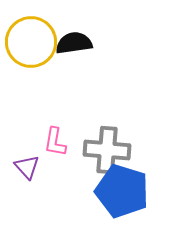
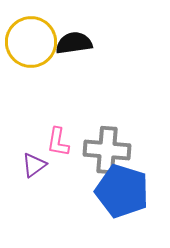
pink L-shape: moved 3 px right
purple triangle: moved 7 px right, 2 px up; rotated 36 degrees clockwise
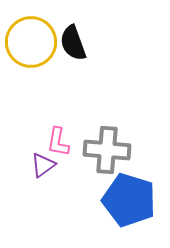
black semicircle: moved 1 px left; rotated 102 degrees counterclockwise
purple triangle: moved 9 px right
blue pentagon: moved 7 px right, 9 px down
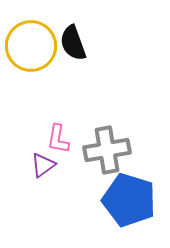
yellow circle: moved 4 px down
pink L-shape: moved 3 px up
gray cross: rotated 15 degrees counterclockwise
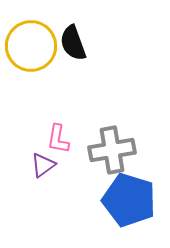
gray cross: moved 5 px right
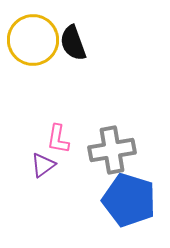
yellow circle: moved 2 px right, 6 px up
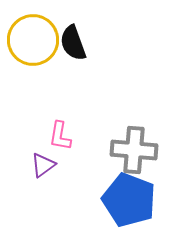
pink L-shape: moved 2 px right, 3 px up
gray cross: moved 22 px right; rotated 15 degrees clockwise
blue pentagon: rotated 4 degrees clockwise
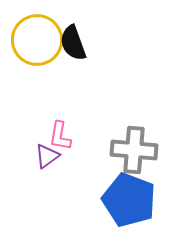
yellow circle: moved 4 px right
purple triangle: moved 4 px right, 9 px up
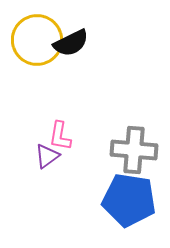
black semicircle: moved 2 px left; rotated 96 degrees counterclockwise
blue pentagon: rotated 12 degrees counterclockwise
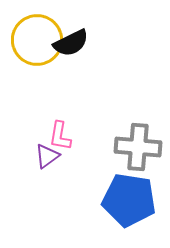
gray cross: moved 4 px right, 3 px up
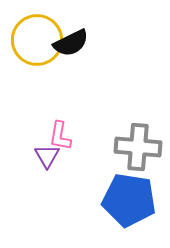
purple triangle: rotated 24 degrees counterclockwise
